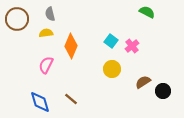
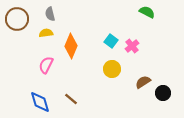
black circle: moved 2 px down
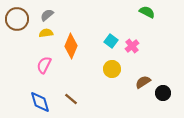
gray semicircle: moved 3 px left, 1 px down; rotated 64 degrees clockwise
pink semicircle: moved 2 px left
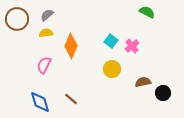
brown semicircle: rotated 21 degrees clockwise
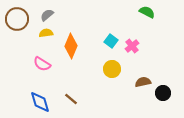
pink semicircle: moved 2 px left, 1 px up; rotated 84 degrees counterclockwise
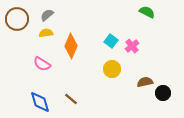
brown semicircle: moved 2 px right
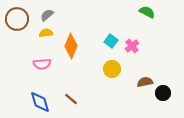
pink semicircle: rotated 36 degrees counterclockwise
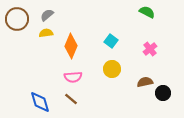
pink cross: moved 18 px right, 3 px down
pink semicircle: moved 31 px right, 13 px down
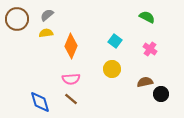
green semicircle: moved 5 px down
cyan square: moved 4 px right
pink cross: rotated 16 degrees counterclockwise
pink semicircle: moved 2 px left, 2 px down
black circle: moved 2 px left, 1 px down
